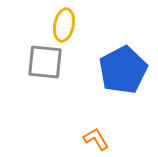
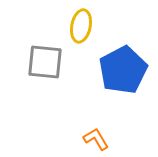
yellow ellipse: moved 17 px right, 1 px down
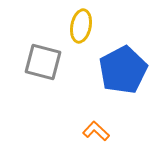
gray square: moved 2 px left; rotated 9 degrees clockwise
orange L-shape: moved 8 px up; rotated 16 degrees counterclockwise
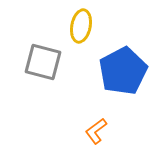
blue pentagon: moved 1 px down
orange L-shape: rotated 80 degrees counterclockwise
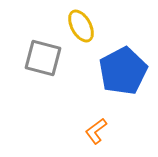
yellow ellipse: rotated 40 degrees counterclockwise
gray square: moved 4 px up
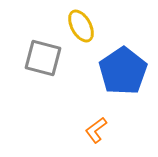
blue pentagon: rotated 6 degrees counterclockwise
orange L-shape: moved 1 px up
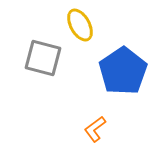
yellow ellipse: moved 1 px left, 1 px up
orange L-shape: moved 1 px left, 1 px up
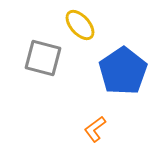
yellow ellipse: rotated 12 degrees counterclockwise
